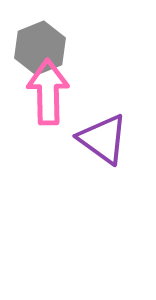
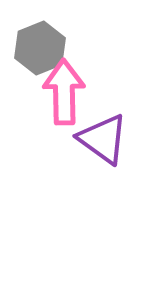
pink arrow: moved 16 px right
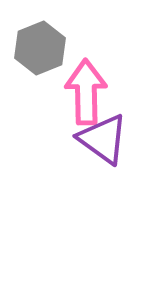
pink arrow: moved 22 px right
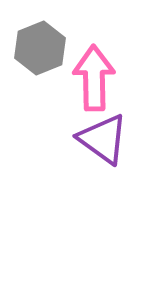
pink arrow: moved 8 px right, 14 px up
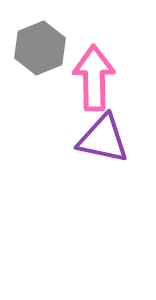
purple triangle: rotated 24 degrees counterclockwise
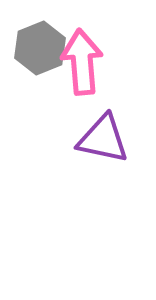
pink arrow: moved 12 px left, 16 px up; rotated 4 degrees counterclockwise
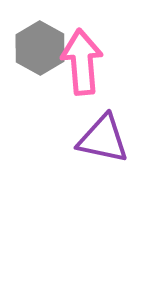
gray hexagon: rotated 9 degrees counterclockwise
